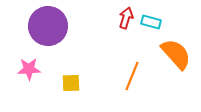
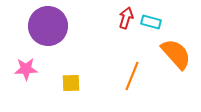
pink star: moved 3 px left
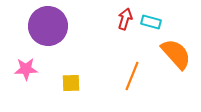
red arrow: moved 1 px left, 1 px down
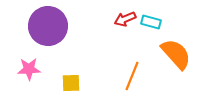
red arrow: rotated 130 degrees counterclockwise
pink star: moved 3 px right
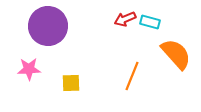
cyan rectangle: moved 1 px left
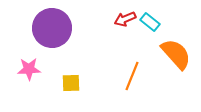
cyan rectangle: rotated 24 degrees clockwise
purple circle: moved 4 px right, 2 px down
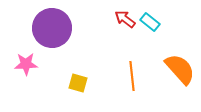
red arrow: rotated 60 degrees clockwise
orange semicircle: moved 4 px right, 15 px down
pink star: moved 3 px left, 5 px up
orange line: rotated 28 degrees counterclockwise
yellow square: moved 7 px right; rotated 18 degrees clockwise
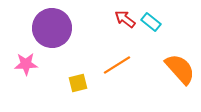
cyan rectangle: moved 1 px right
orange line: moved 15 px left, 11 px up; rotated 64 degrees clockwise
yellow square: rotated 30 degrees counterclockwise
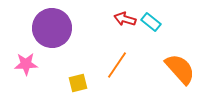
red arrow: rotated 20 degrees counterclockwise
orange line: rotated 24 degrees counterclockwise
